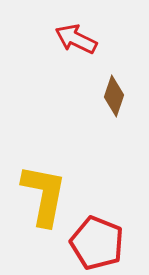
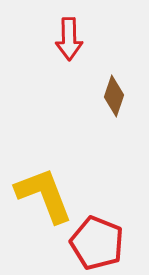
red arrow: moved 7 px left; rotated 117 degrees counterclockwise
yellow L-shape: rotated 32 degrees counterclockwise
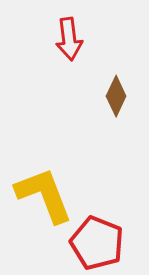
red arrow: rotated 6 degrees counterclockwise
brown diamond: moved 2 px right; rotated 6 degrees clockwise
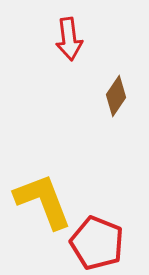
brown diamond: rotated 9 degrees clockwise
yellow L-shape: moved 1 px left, 6 px down
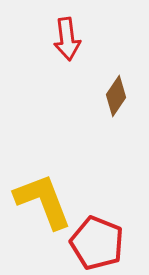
red arrow: moved 2 px left
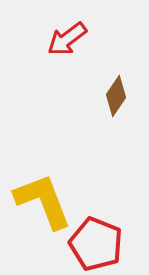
red arrow: rotated 60 degrees clockwise
red pentagon: moved 1 px left, 1 px down
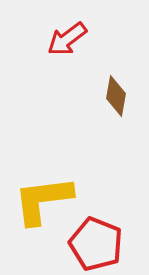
brown diamond: rotated 24 degrees counterclockwise
yellow L-shape: moved 1 px up; rotated 76 degrees counterclockwise
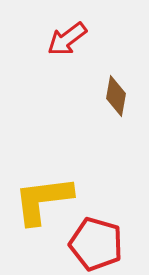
red pentagon: rotated 6 degrees counterclockwise
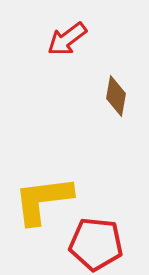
red pentagon: rotated 10 degrees counterclockwise
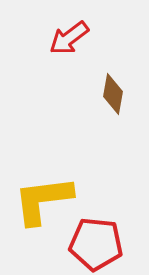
red arrow: moved 2 px right, 1 px up
brown diamond: moved 3 px left, 2 px up
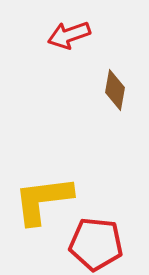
red arrow: moved 3 px up; rotated 18 degrees clockwise
brown diamond: moved 2 px right, 4 px up
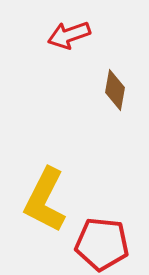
yellow L-shape: moved 2 px right; rotated 56 degrees counterclockwise
red pentagon: moved 6 px right
